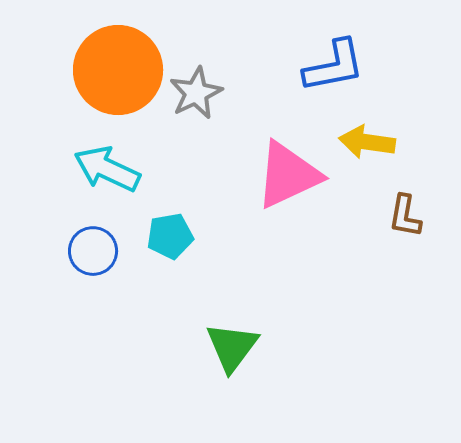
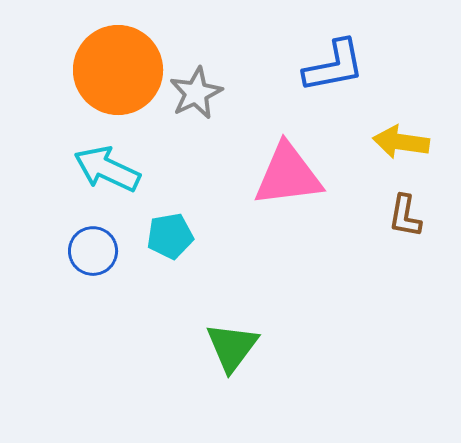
yellow arrow: moved 34 px right
pink triangle: rotated 18 degrees clockwise
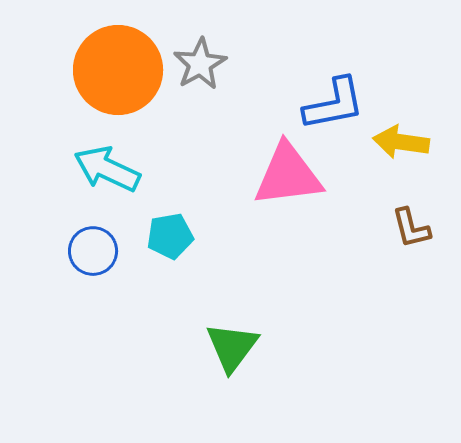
blue L-shape: moved 38 px down
gray star: moved 4 px right, 29 px up; rotated 4 degrees counterclockwise
brown L-shape: moved 6 px right, 12 px down; rotated 24 degrees counterclockwise
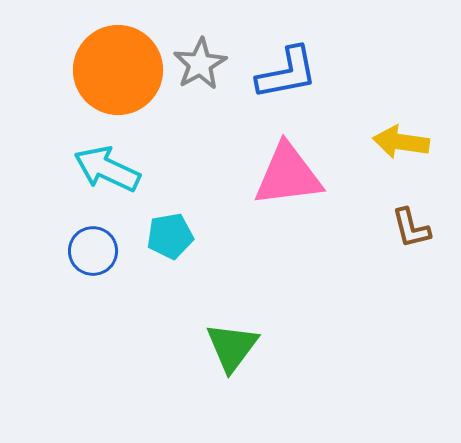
blue L-shape: moved 47 px left, 31 px up
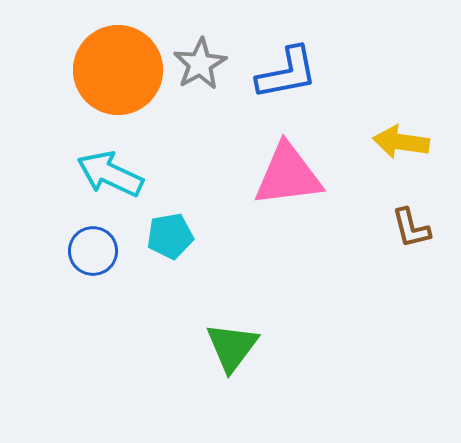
cyan arrow: moved 3 px right, 5 px down
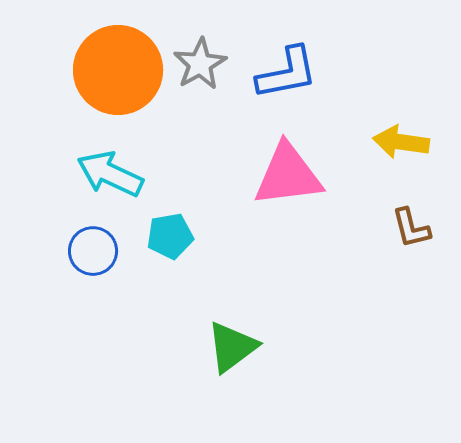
green triangle: rotated 16 degrees clockwise
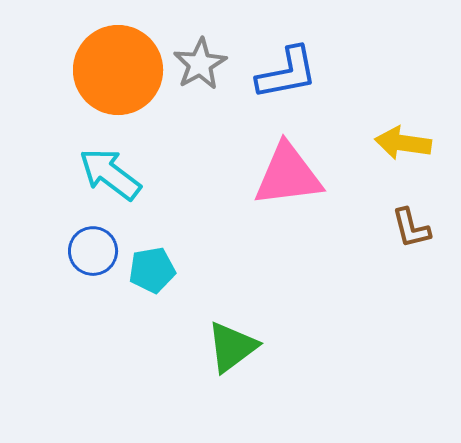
yellow arrow: moved 2 px right, 1 px down
cyan arrow: rotated 12 degrees clockwise
cyan pentagon: moved 18 px left, 34 px down
